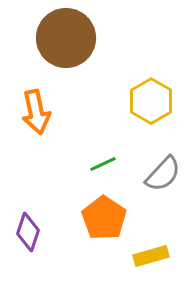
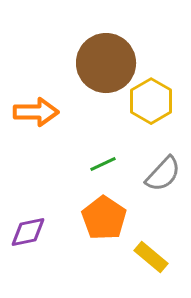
brown circle: moved 40 px right, 25 px down
orange arrow: rotated 78 degrees counterclockwise
purple diamond: rotated 60 degrees clockwise
yellow rectangle: moved 1 px down; rotated 56 degrees clockwise
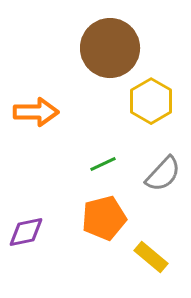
brown circle: moved 4 px right, 15 px up
orange pentagon: rotated 24 degrees clockwise
purple diamond: moved 2 px left
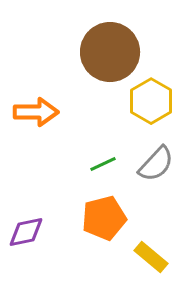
brown circle: moved 4 px down
gray semicircle: moved 7 px left, 10 px up
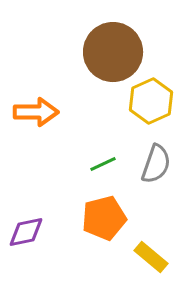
brown circle: moved 3 px right
yellow hexagon: rotated 6 degrees clockwise
gray semicircle: rotated 24 degrees counterclockwise
